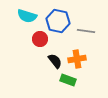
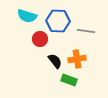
blue hexagon: rotated 10 degrees counterclockwise
green rectangle: moved 1 px right
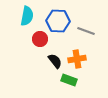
cyan semicircle: rotated 96 degrees counterclockwise
gray line: rotated 12 degrees clockwise
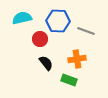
cyan semicircle: moved 5 px left, 2 px down; rotated 114 degrees counterclockwise
black semicircle: moved 9 px left, 2 px down
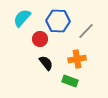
cyan semicircle: rotated 36 degrees counterclockwise
gray line: rotated 66 degrees counterclockwise
green rectangle: moved 1 px right, 1 px down
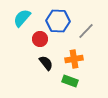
orange cross: moved 3 px left
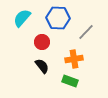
blue hexagon: moved 3 px up
gray line: moved 1 px down
red circle: moved 2 px right, 3 px down
black semicircle: moved 4 px left, 3 px down
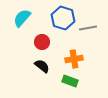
blue hexagon: moved 5 px right; rotated 15 degrees clockwise
gray line: moved 2 px right, 4 px up; rotated 36 degrees clockwise
black semicircle: rotated 14 degrees counterclockwise
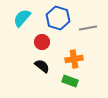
blue hexagon: moved 5 px left
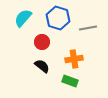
cyan semicircle: moved 1 px right
